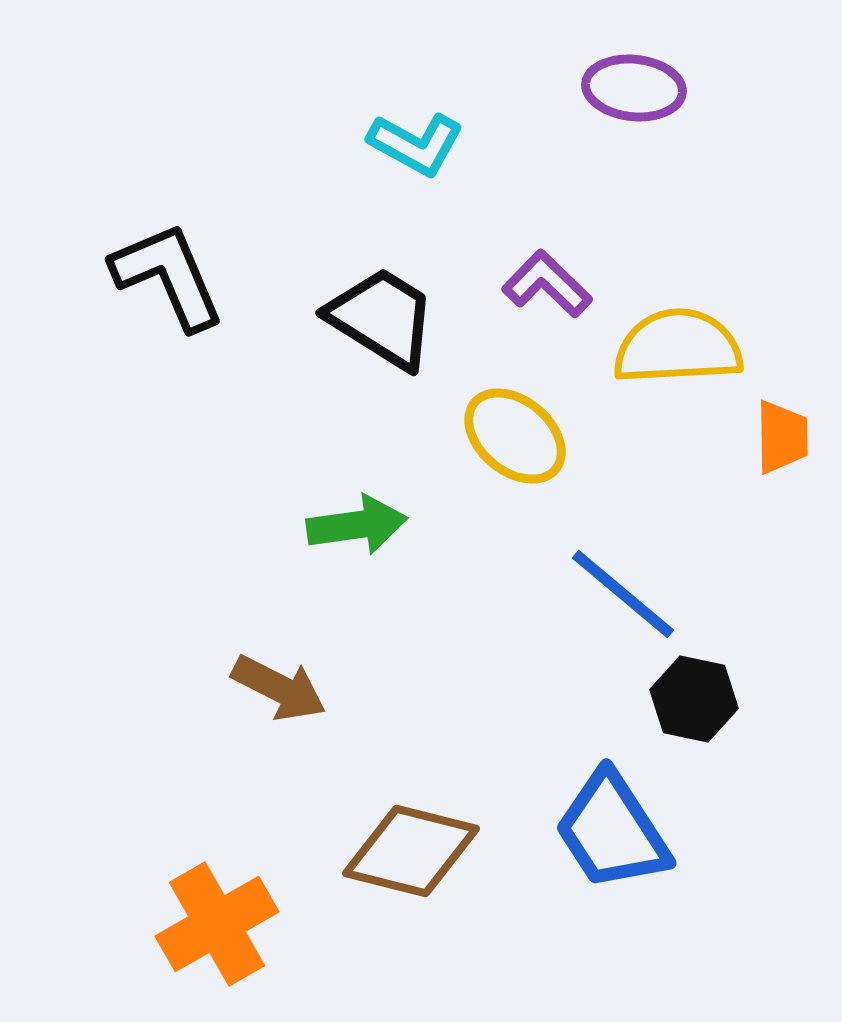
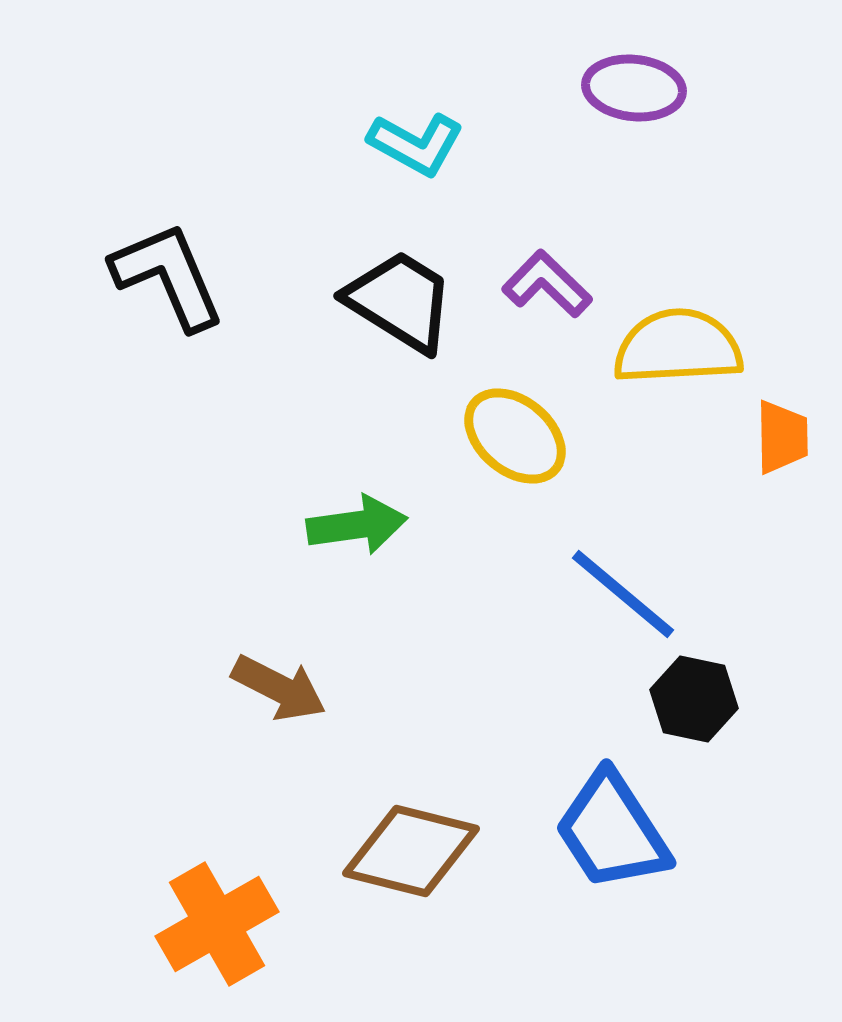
black trapezoid: moved 18 px right, 17 px up
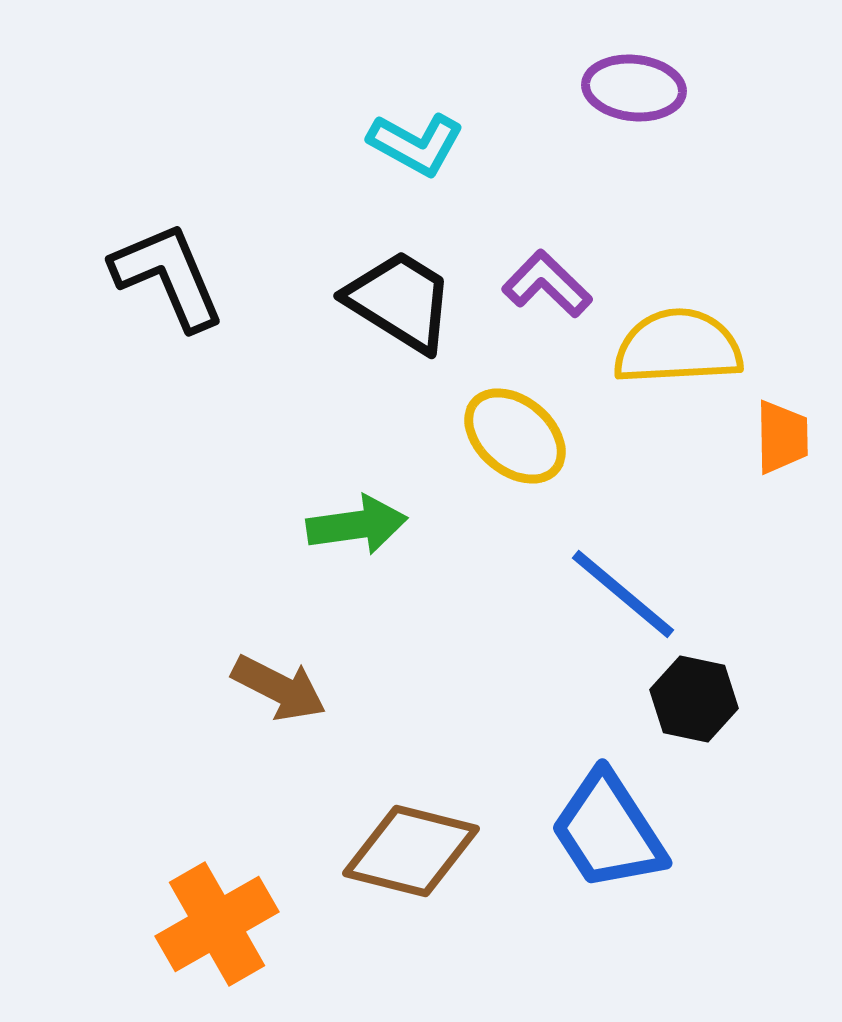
blue trapezoid: moved 4 px left
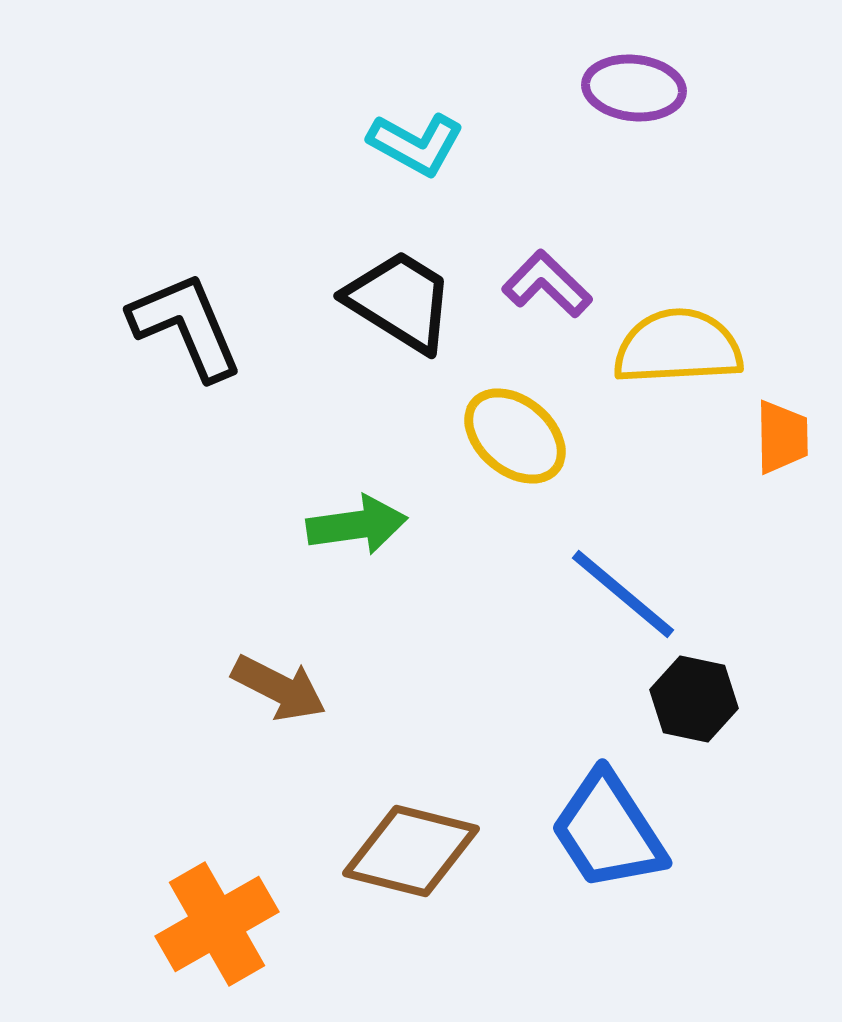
black L-shape: moved 18 px right, 50 px down
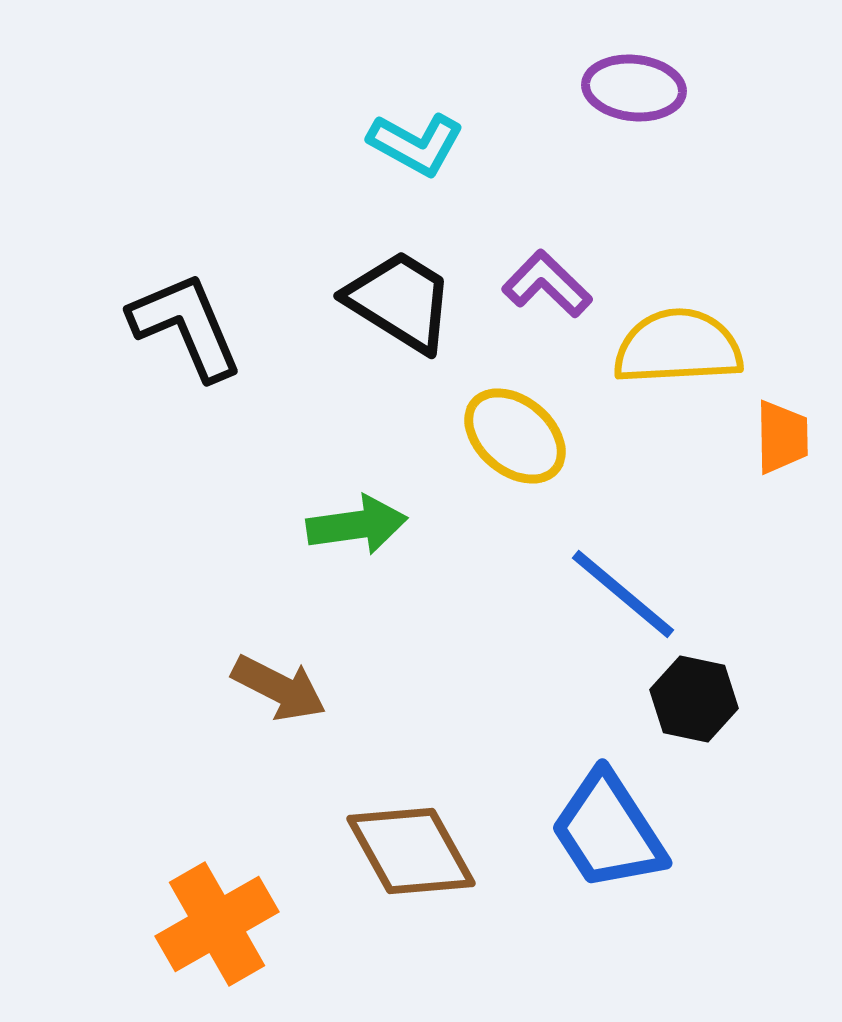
brown diamond: rotated 47 degrees clockwise
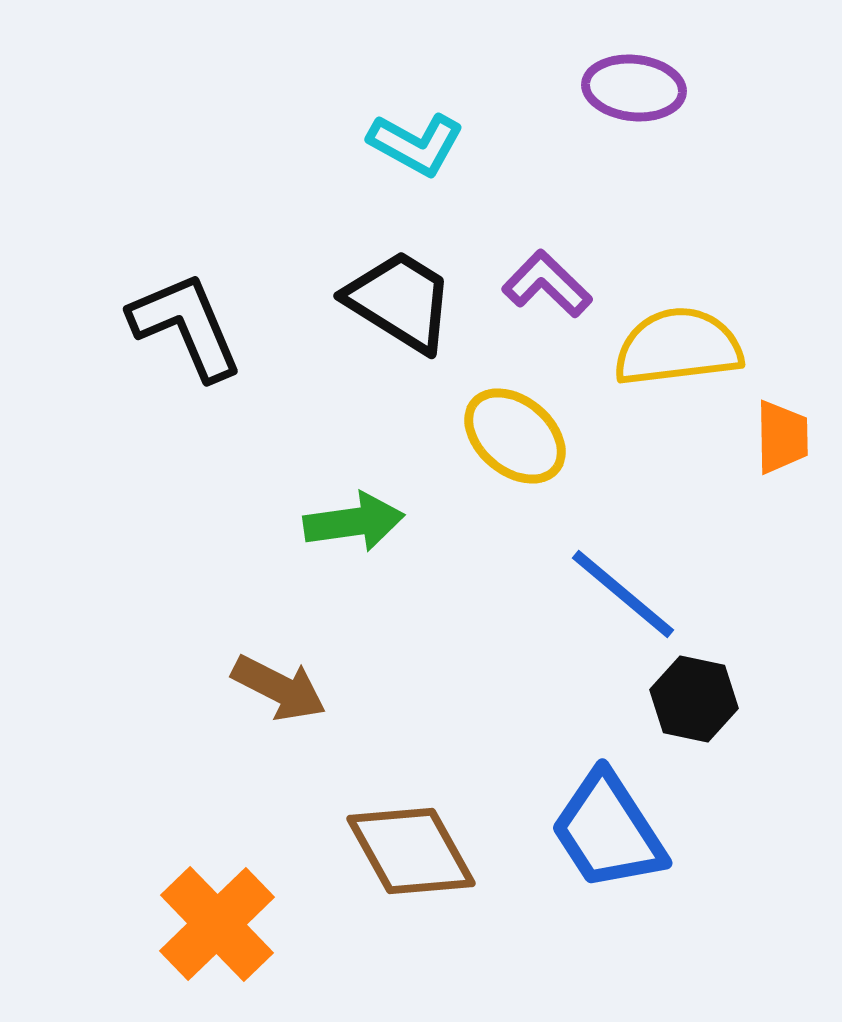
yellow semicircle: rotated 4 degrees counterclockwise
green arrow: moved 3 px left, 3 px up
orange cross: rotated 14 degrees counterclockwise
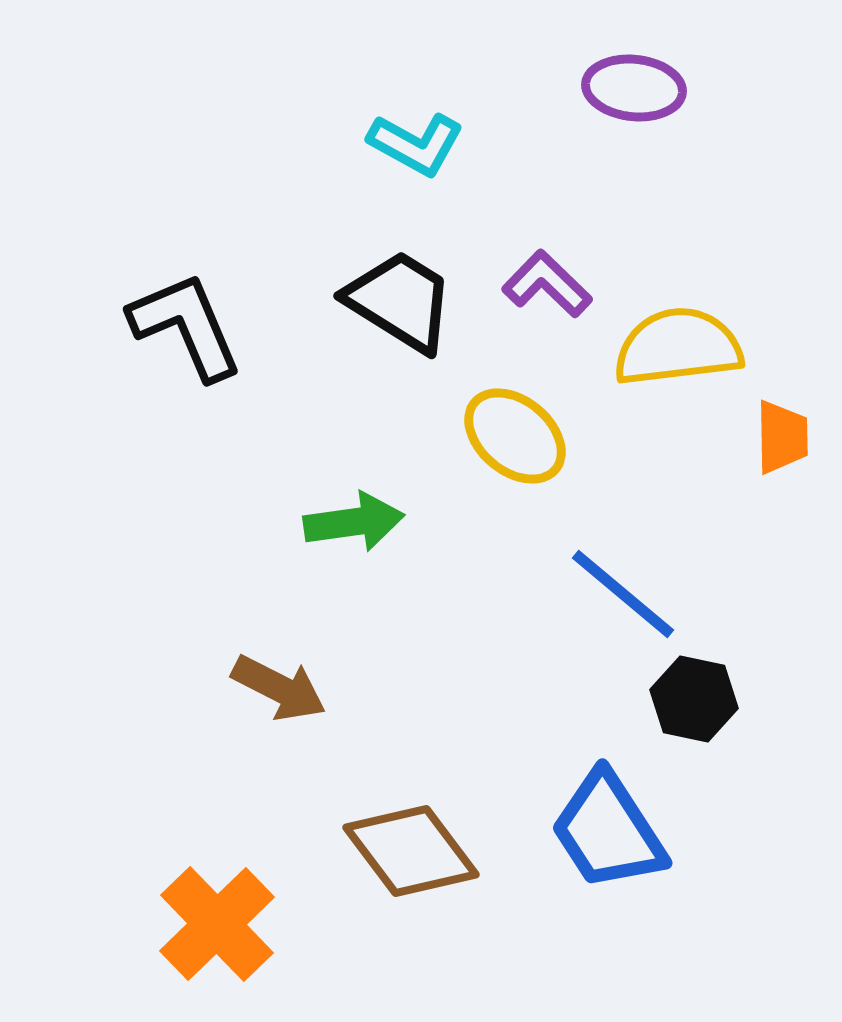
brown diamond: rotated 8 degrees counterclockwise
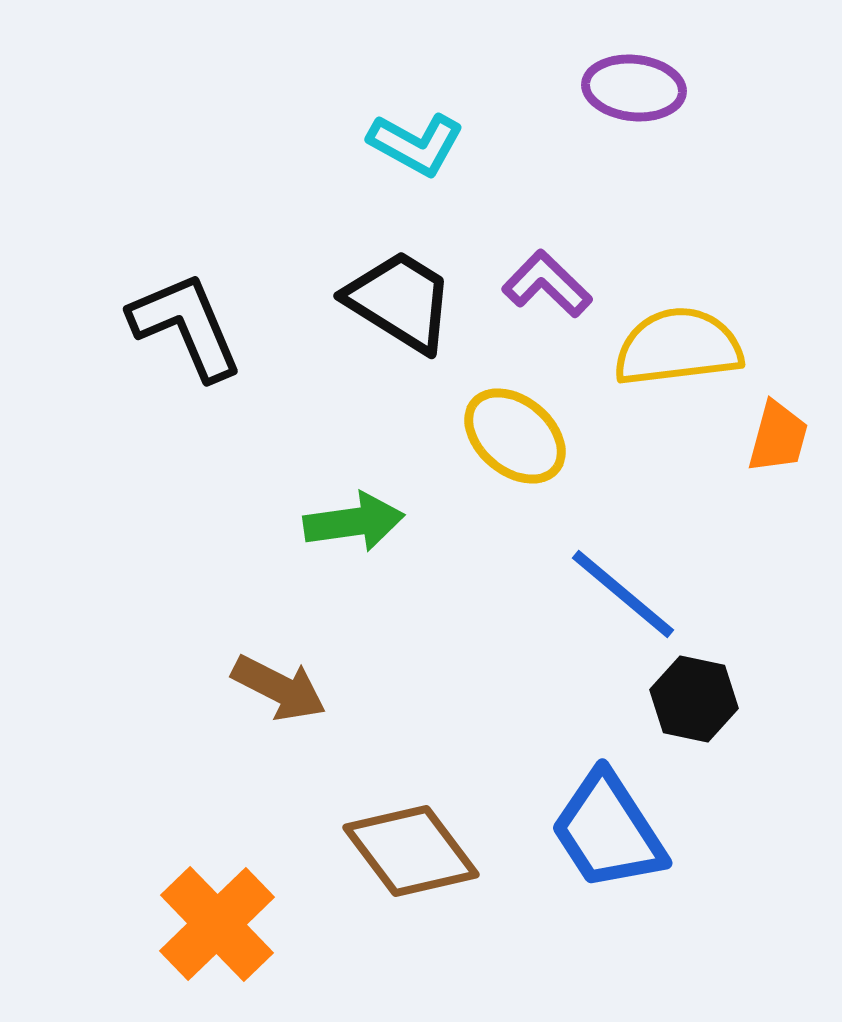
orange trapezoid: moved 4 px left; rotated 16 degrees clockwise
